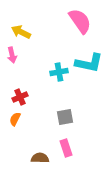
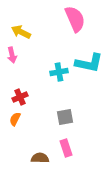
pink semicircle: moved 5 px left, 2 px up; rotated 12 degrees clockwise
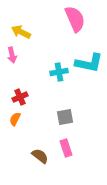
brown semicircle: moved 2 px up; rotated 36 degrees clockwise
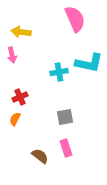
yellow arrow: rotated 18 degrees counterclockwise
